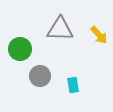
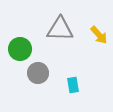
gray circle: moved 2 px left, 3 px up
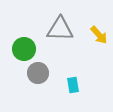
green circle: moved 4 px right
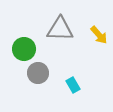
cyan rectangle: rotated 21 degrees counterclockwise
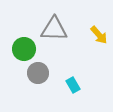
gray triangle: moved 6 px left
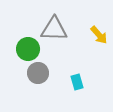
green circle: moved 4 px right
cyan rectangle: moved 4 px right, 3 px up; rotated 14 degrees clockwise
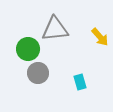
gray triangle: moved 1 px right; rotated 8 degrees counterclockwise
yellow arrow: moved 1 px right, 2 px down
cyan rectangle: moved 3 px right
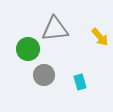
gray circle: moved 6 px right, 2 px down
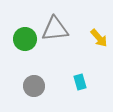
yellow arrow: moved 1 px left, 1 px down
green circle: moved 3 px left, 10 px up
gray circle: moved 10 px left, 11 px down
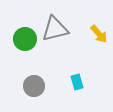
gray triangle: rotated 8 degrees counterclockwise
yellow arrow: moved 4 px up
cyan rectangle: moved 3 px left
